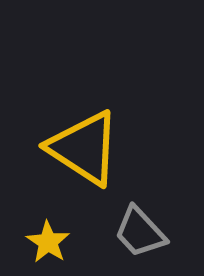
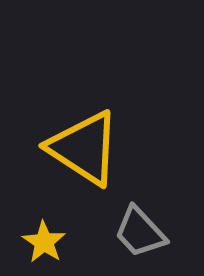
yellow star: moved 4 px left
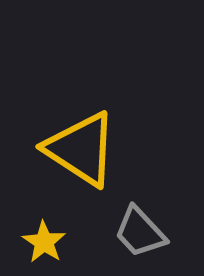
yellow triangle: moved 3 px left, 1 px down
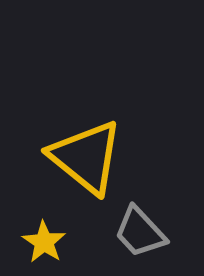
yellow triangle: moved 5 px right, 8 px down; rotated 6 degrees clockwise
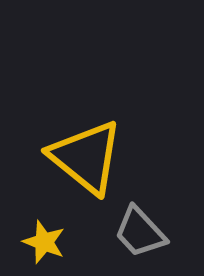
yellow star: rotated 12 degrees counterclockwise
